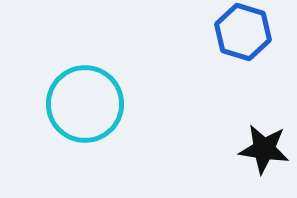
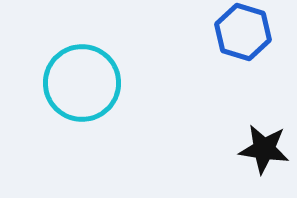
cyan circle: moved 3 px left, 21 px up
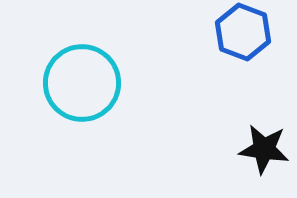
blue hexagon: rotated 4 degrees clockwise
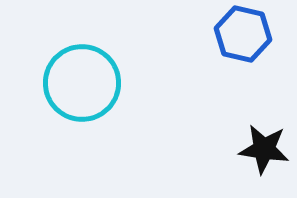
blue hexagon: moved 2 px down; rotated 8 degrees counterclockwise
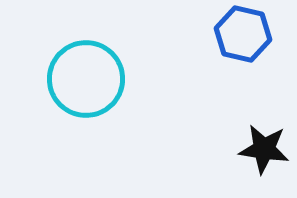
cyan circle: moved 4 px right, 4 px up
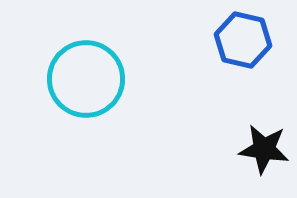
blue hexagon: moved 6 px down
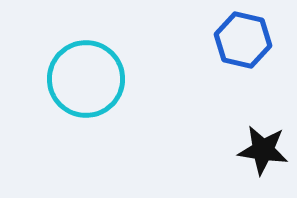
black star: moved 1 px left, 1 px down
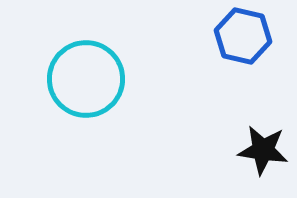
blue hexagon: moved 4 px up
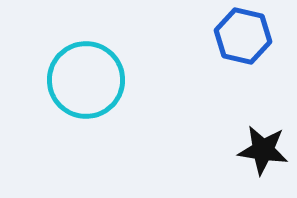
cyan circle: moved 1 px down
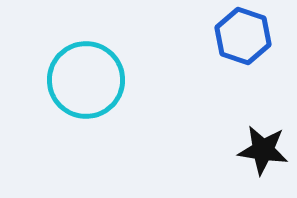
blue hexagon: rotated 6 degrees clockwise
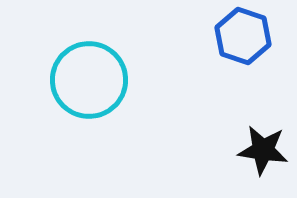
cyan circle: moved 3 px right
